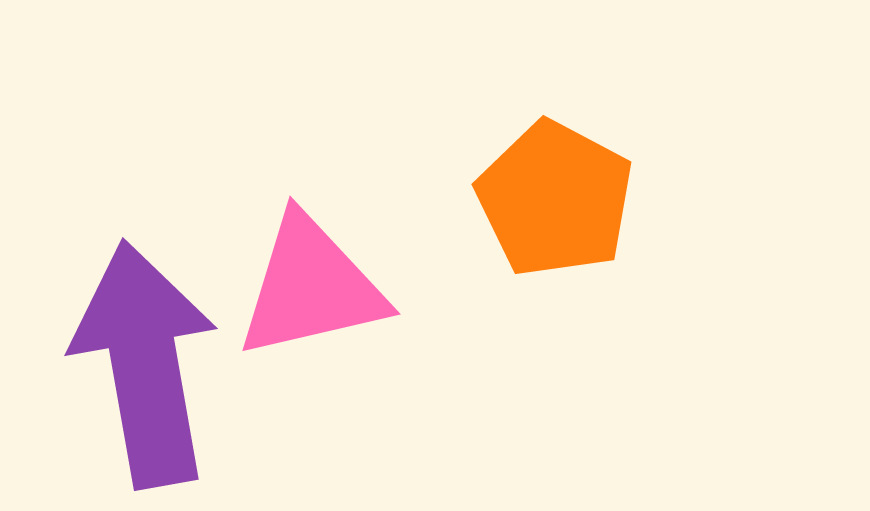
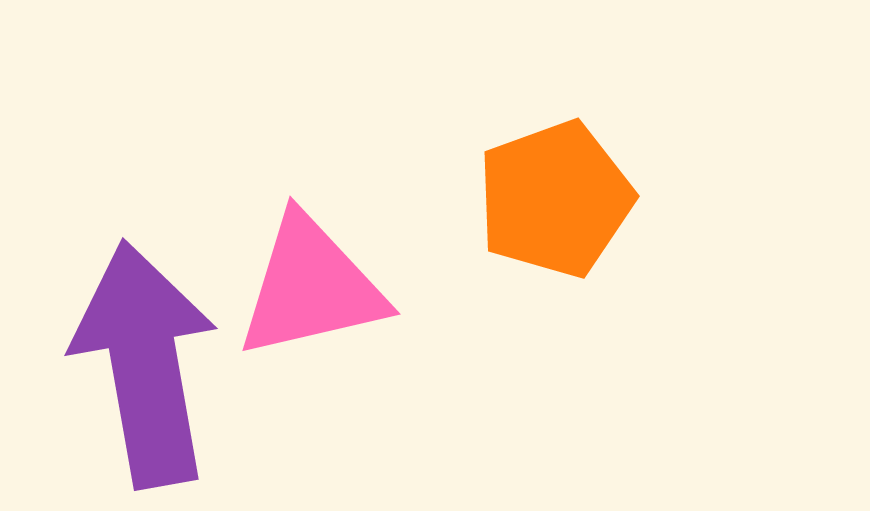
orange pentagon: rotated 24 degrees clockwise
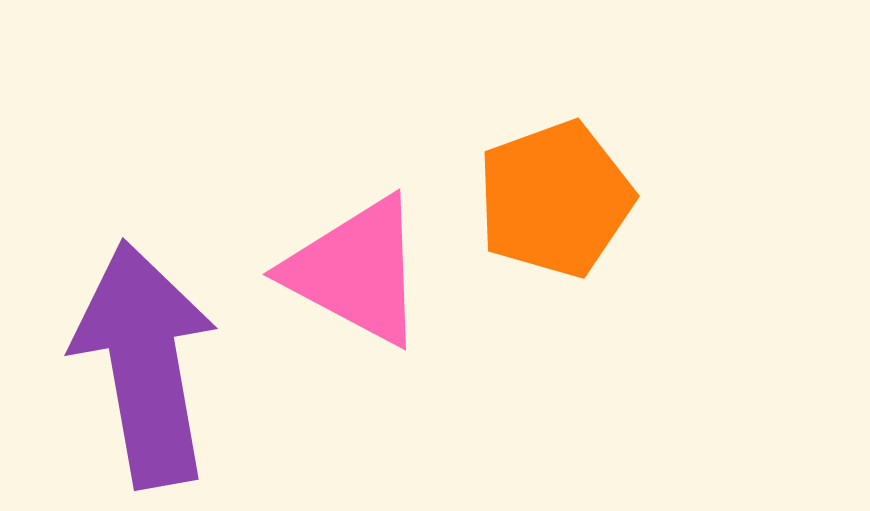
pink triangle: moved 45 px right, 16 px up; rotated 41 degrees clockwise
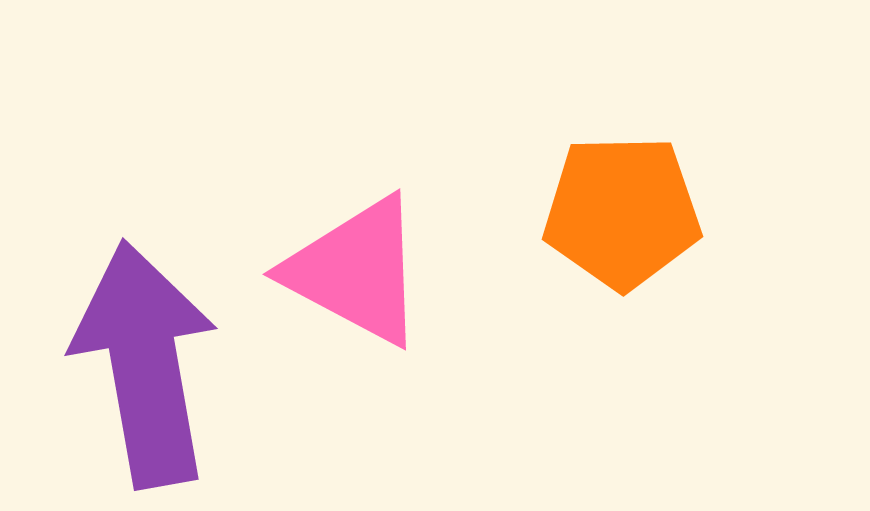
orange pentagon: moved 67 px right, 13 px down; rotated 19 degrees clockwise
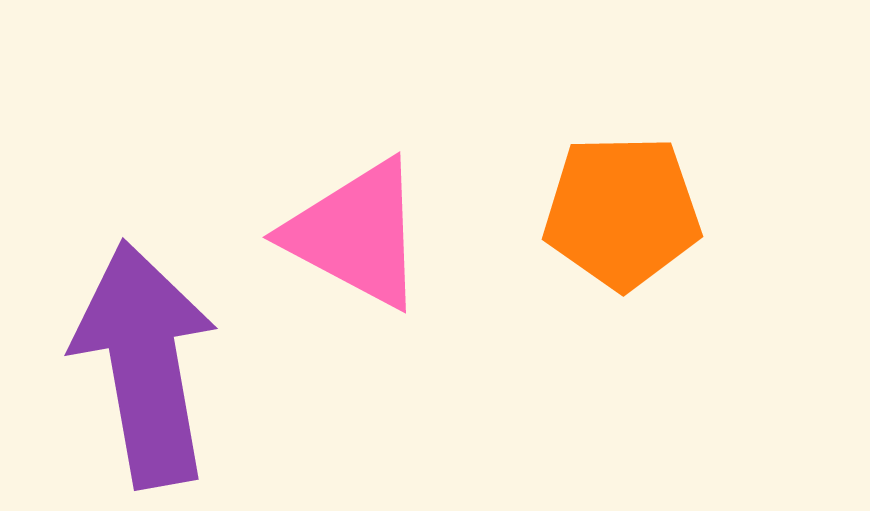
pink triangle: moved 37 px up
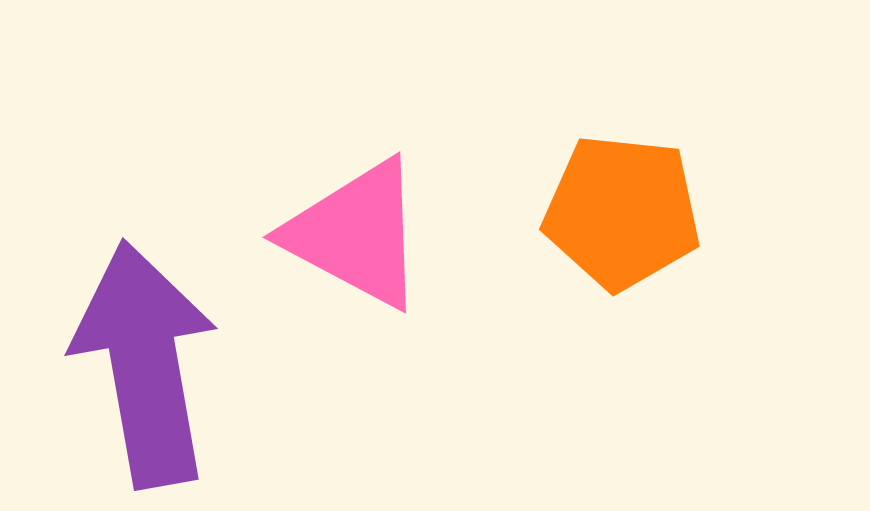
orange pentagon: rotated 7 degrees clockwise
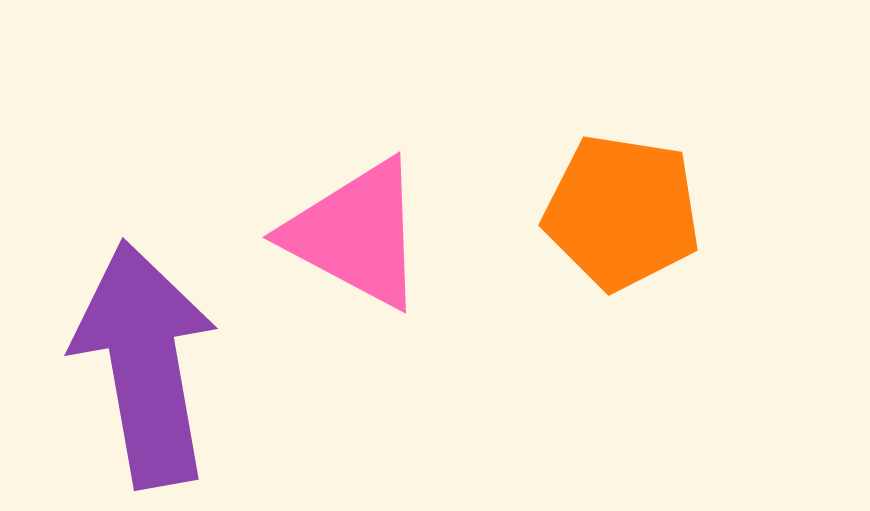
orange pentagon: rotated 3 degrees clockwise
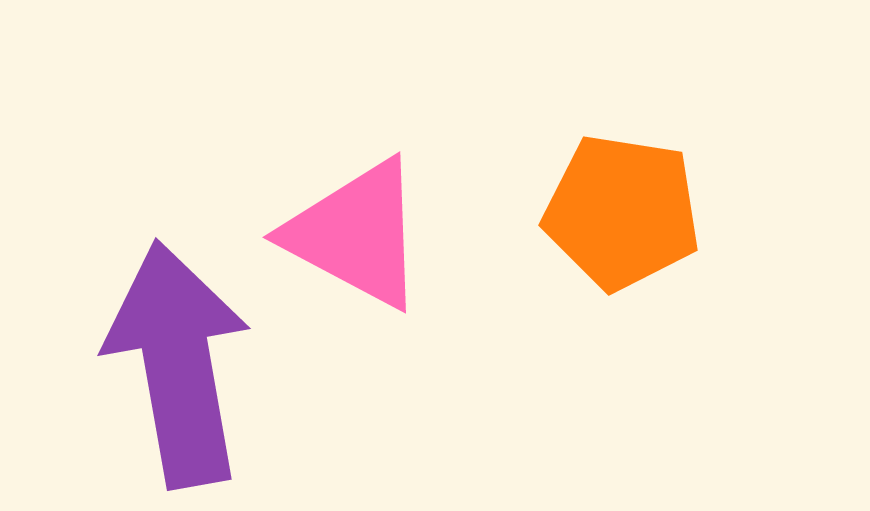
purple arrow: moved 33 px right
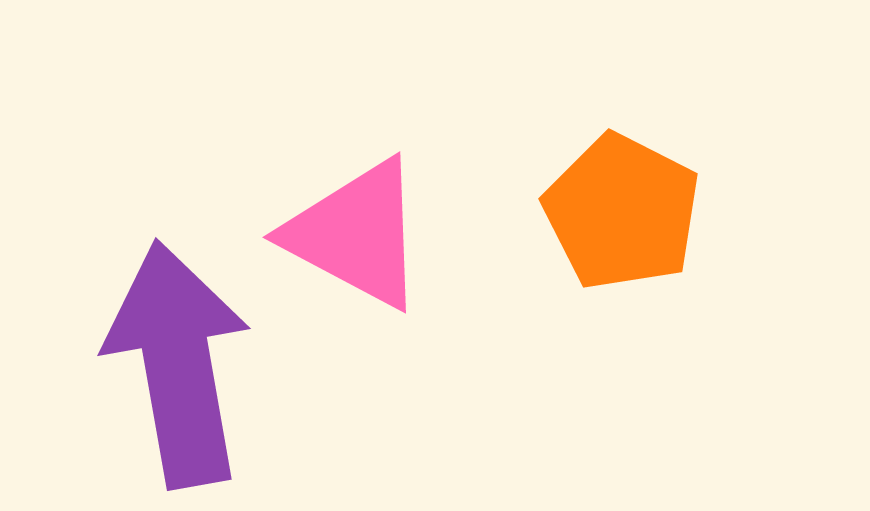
orange pentagon: rotated 18 degrees clockwise
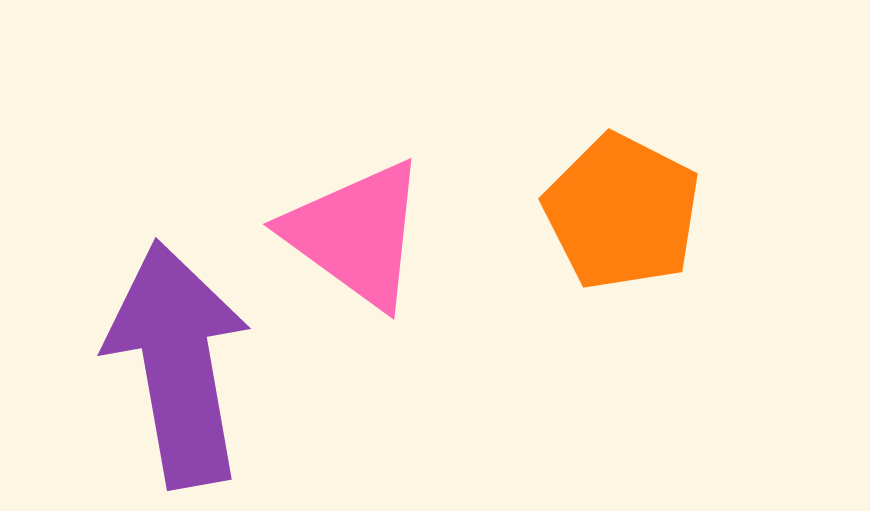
pink triangle: rotated 8 degrees clockwise
